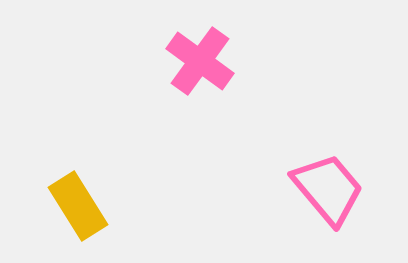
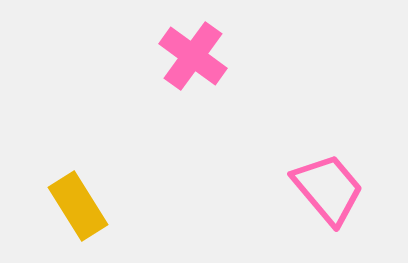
pink cross: moved 7 px left, 5 px up
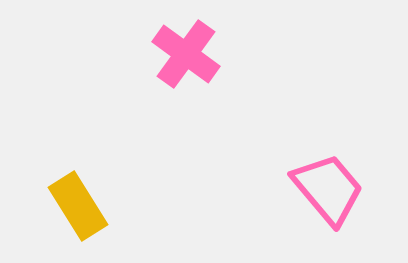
pink cross: moved 7 px left, 2 px up
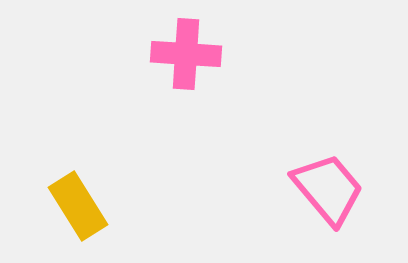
pink cross: rotated 32 degrees counterclockwise
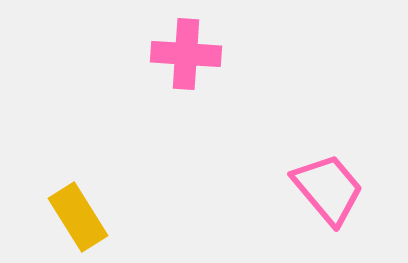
yellow rectangle: moved 11 px down
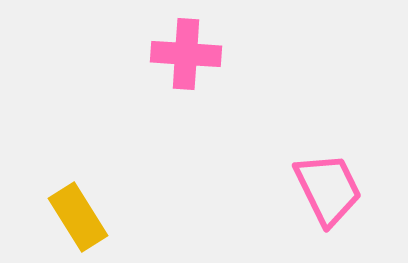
pink trapezoid: rotated 14 degrees clockwise
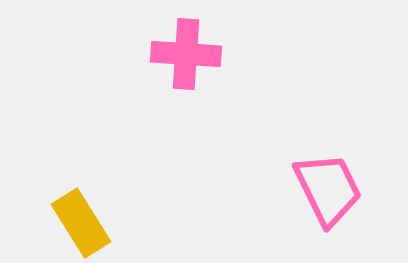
yellow rectangle: moved 3 px right, 6 px down
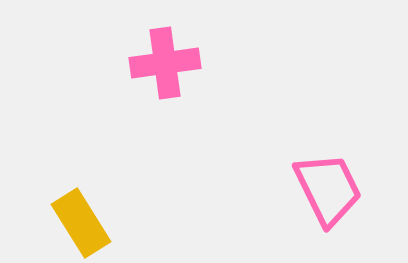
pink cross: moved 21 px left, 9 px down; rotated 12 degrees counterclockwise
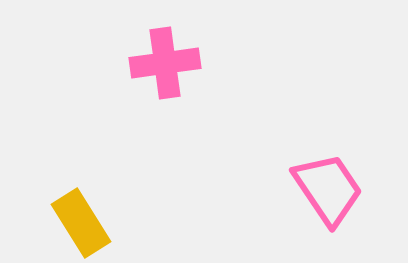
pink trapezoid: rotated 8 degrees counterclockwise
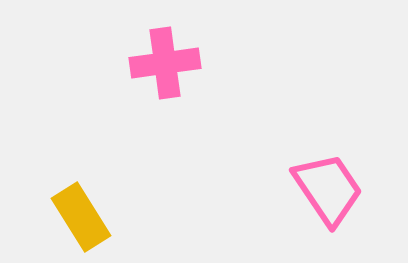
yellow rectangle: moved 6 px up
